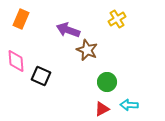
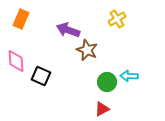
cyan arrow: moved 29 px up
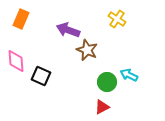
yellow cross: rotated 24 degrees counterclockwise
cyan arrow: moved 1 px up; rotated 24 degrees clockwise
red triangle: moved 2 px up
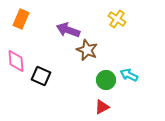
green circle: moved 1 px left, 2 px up
